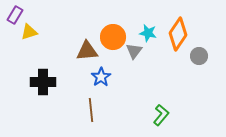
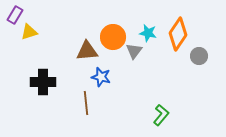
blue star: rotated 24 degrees counterclockwise
brown line: moved 5 px left, 7 px up
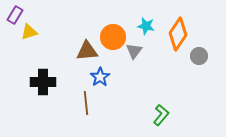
cyan star: moved 2 px left, 7 px up
blue star: moved 1 px left; rotated 24 degrees clockwise
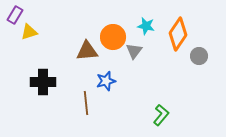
blue star: moved 6 px right, 4 px down; rotated 18 degrees clockwise
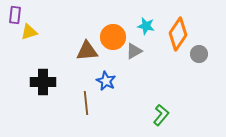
purple rectangle: rotated 24 degrees counterclockwise
gray triangle: rotated 24 degrees clockwise
gray circle: moved 2 px up
blue star: rotated 30 degrees counterclockwise
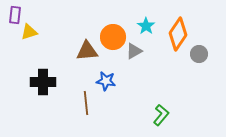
cyan star: rotated 24 degrees clockwise
blue star: rotated 18 degrees counterclockwise
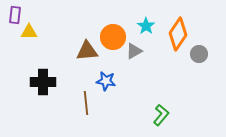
yellow triangle: rotated 18 degrees clockwise
